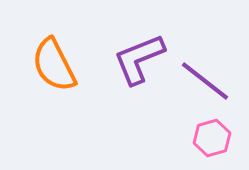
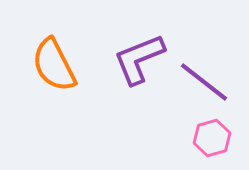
purple line: moved 1 px left, 1 px down
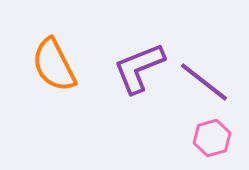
purple L-shape: moved 9 px down
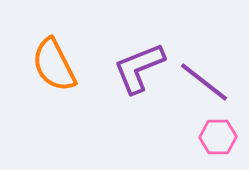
pink hexagon: moved 6 px right, 1 px up; rotated 15 degrees clockwise
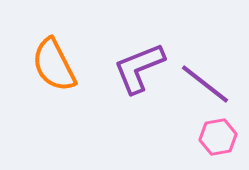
purple line: moved 1 px right, 2 px down
pink hexagon: rotated 9 degrees counterclockwise
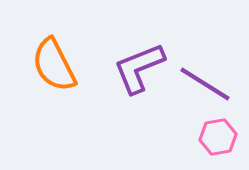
purple line: rotated 6 degrees counterclockwise
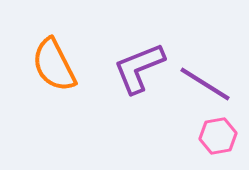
pink hexagon: moved 1 px up
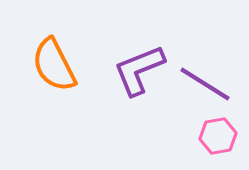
purple L-shape: moved 2 px down
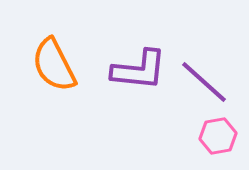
purple L-shape: rotated 152 degrees counterclockwise
purple line: moved 1 px left, 2 px up; rotated 10 degrees clockwise
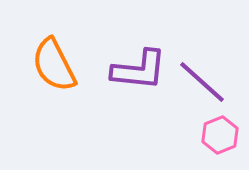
purple line: moved 2 px left
pink hexagon: moved 2 px right, 1 px up; rotated 12 degrees counterclockwise
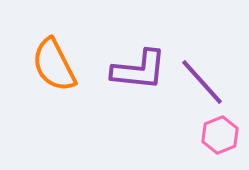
purple line: rotated 6 degrees clockwise
